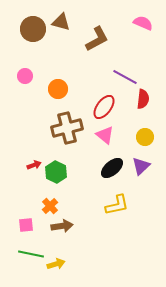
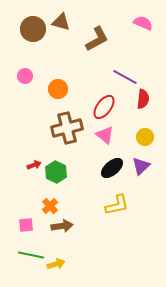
green line: moved 1 px down
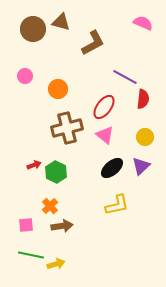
brown L-shape: moved 4 px left, 4 px down
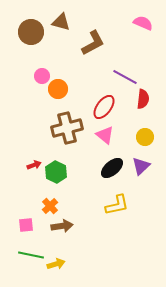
brown circle: moved 2 px left, 3 px down
pink circle: moved 17 px right
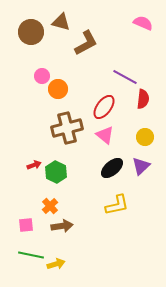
brown L-shape: moved 7 px left
